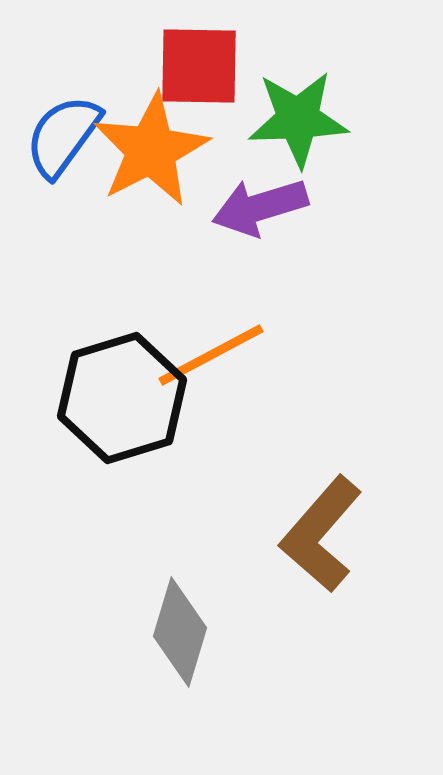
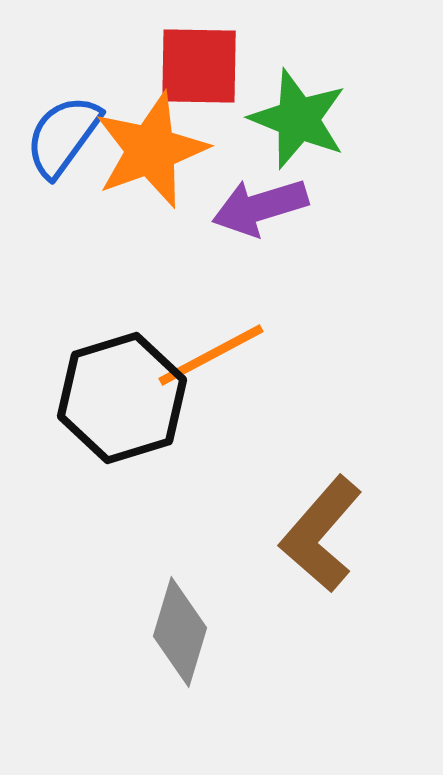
green star: rotated 24 degrees clockwise
orange star: rotated 7 degrees clockwise
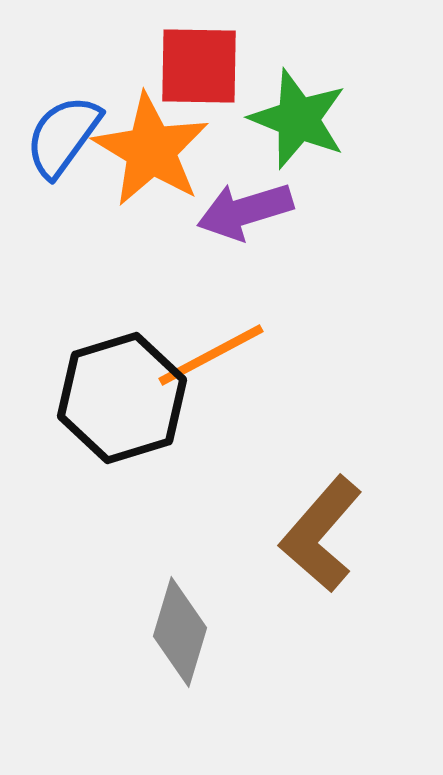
orange star: rotated 21 degrees counterclockwise
purple arrow: moved 15 px left, 4 px down
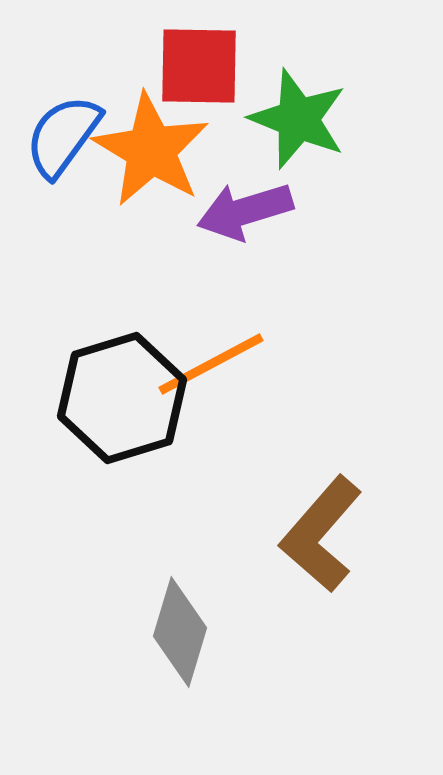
orange line: moved 9 px down
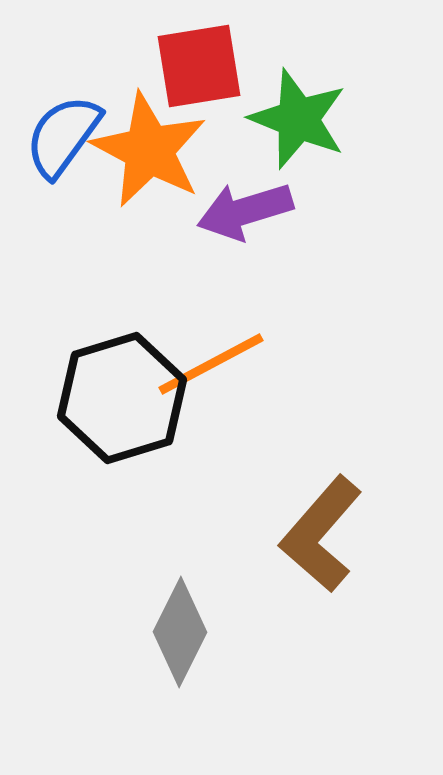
red square: rotated 10 degrees counterclockwise
orange star: moved 2 px left; rotated 3 degrees counterclockwise
gray diamond: rotated 10 degrees clockwise
